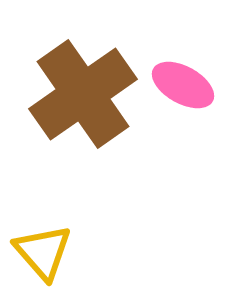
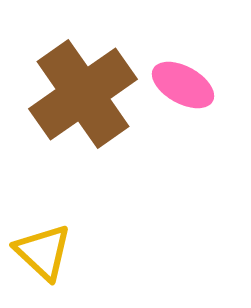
yellow triangle: rotated 6 degrees counterclockwise
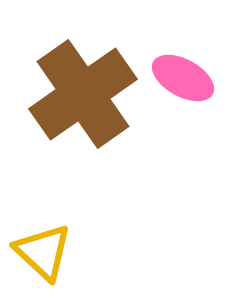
pink ellipse: moved 7 px up
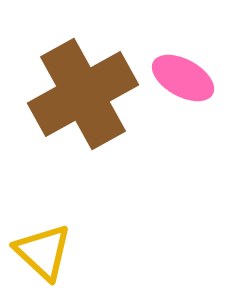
brown cross: rotated 6 degrees clockwise
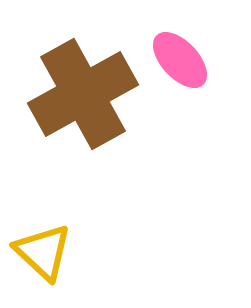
pink ellipse: moved 3 px left, 18 px up; rotated 18 degrees clockwise
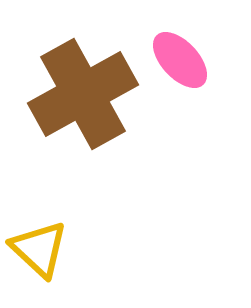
yellow triangle: moved 4 px left, 3 px up
